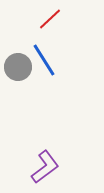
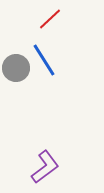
gray circle: moved 2 px left, 1 px down
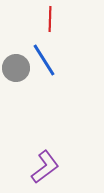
red line: rotated 45 degrees counterclockwise
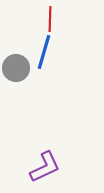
blue line: moved 8 px up; rotated 48 degrees clockwise
purple L-shape: rotated 12 degrees clockwise
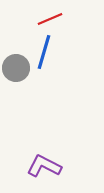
red line: rotated 65 degrees clockwise
purple L-shape: moved 1 px left, 1 px up; rotated 128 degrees counterclockwise
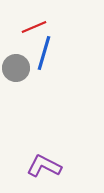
red line: moved 16 px left, 8 px down
blue line: moved 1 px down
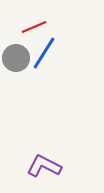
blue line: rotated 16 degrees clockwise
gray circle: moved 10 px up
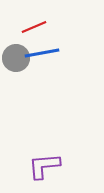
blue line: moved 2 px left; rotated 48 degrees clockwise
purple L-shape: rotated 32 degrees counterclockwise
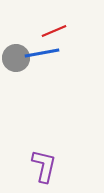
red line: moved 20 px right, 4 px down
purple L-shape: rotated 108 degrees clockwise
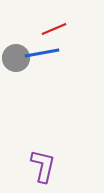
red line: moved 2 px up
purple L-shape: moved 1 px left
